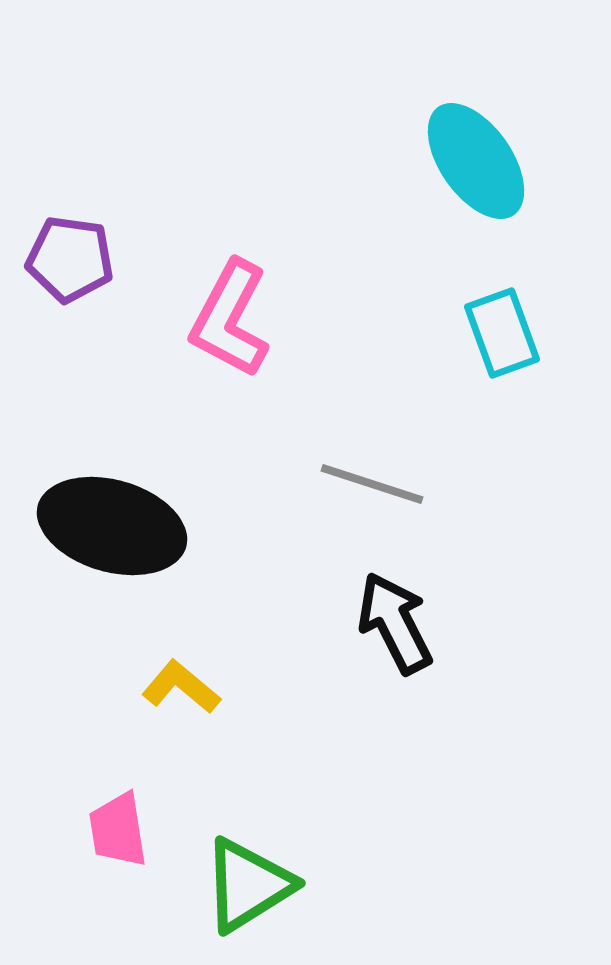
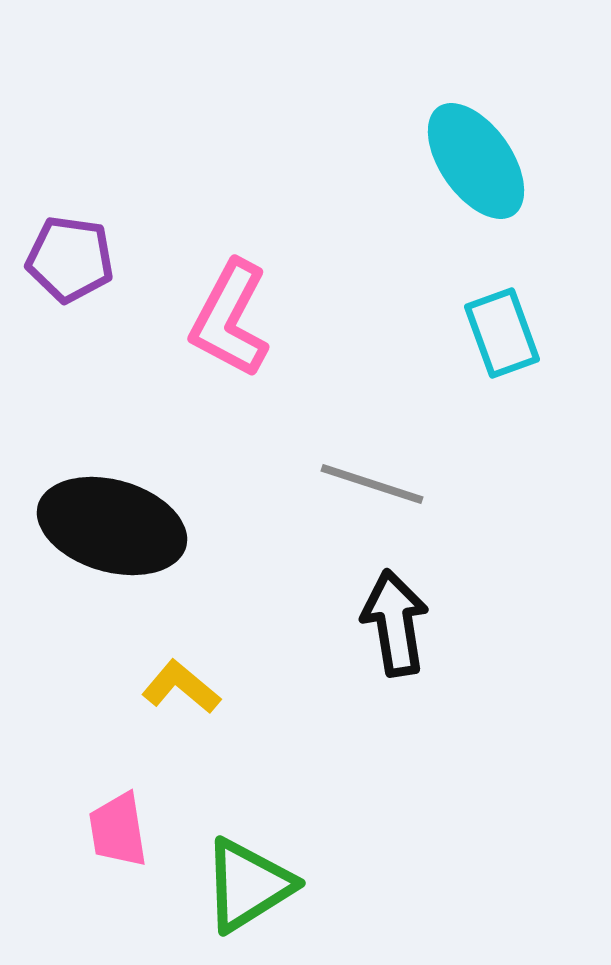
black arrow: rotated 18 degrees clockwise
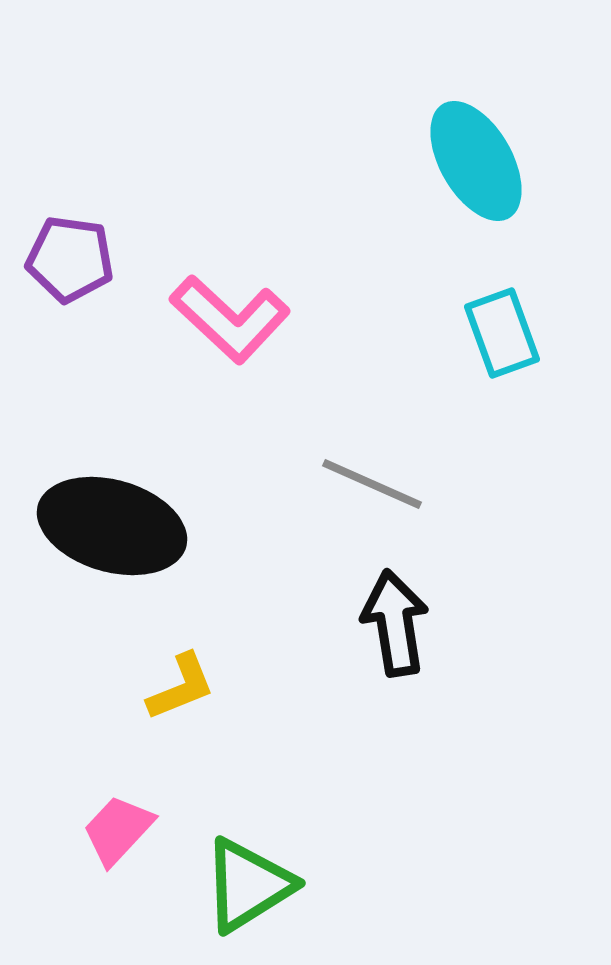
cyan ellipse: rotated 5 degrees clockwise
pink L-shape: rotated 75 degrees counterclockwise
gray line: rotated 6 degrees clockwise
yellow L-shape: rotated 118 degrees clockwise
pink trapezoid: rotated 52 degrees clockwise
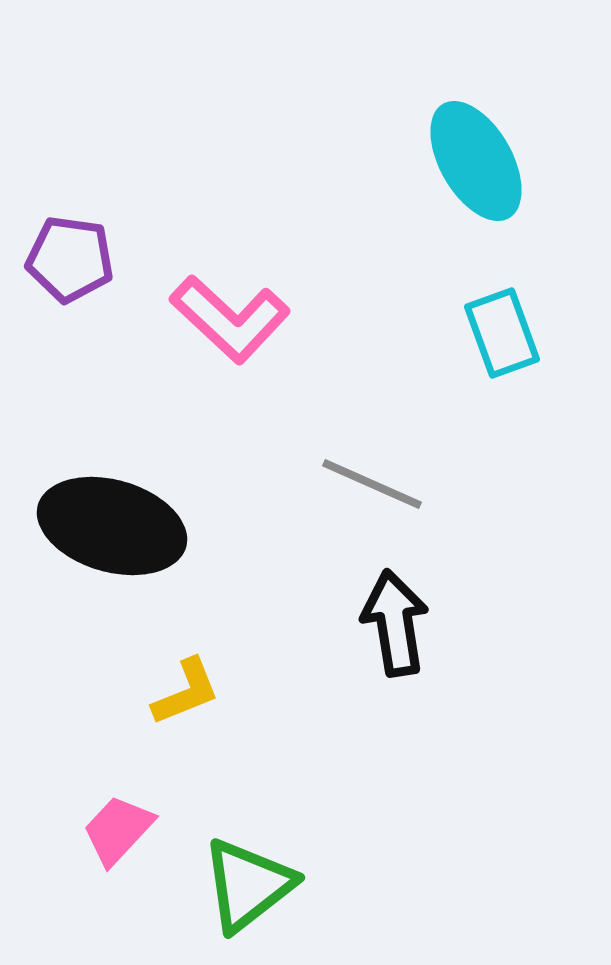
yellow L-shape: moved 5 px right, 5 px down
green triangle: rotated 6 degrees counterclockwise
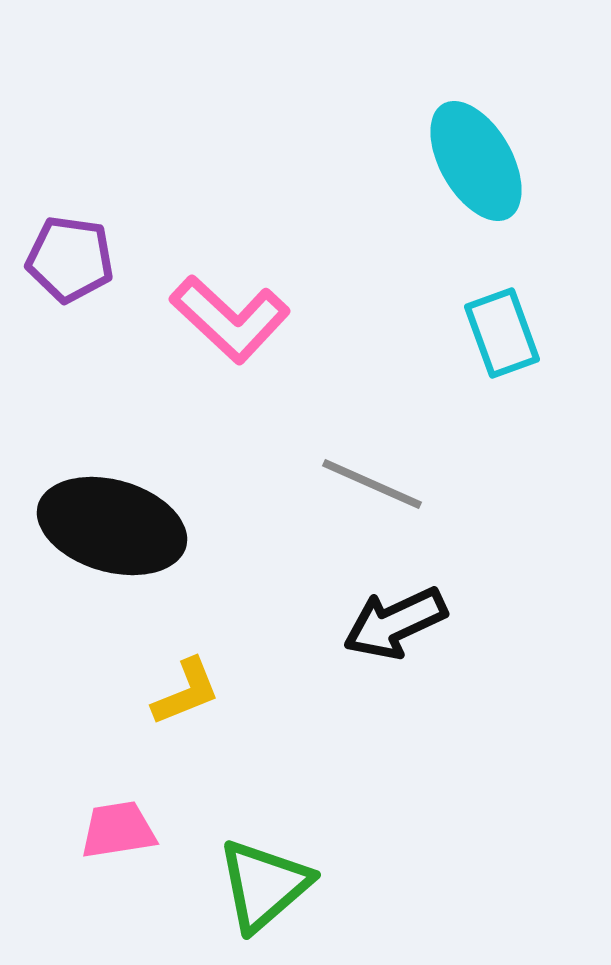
black arrow: rotated 106 degrees counterclockwise
pink trapezoid: rotated 38 degrees clockwise
green triangle: moved 16 px right; rotated 3 degrees counterclockwise
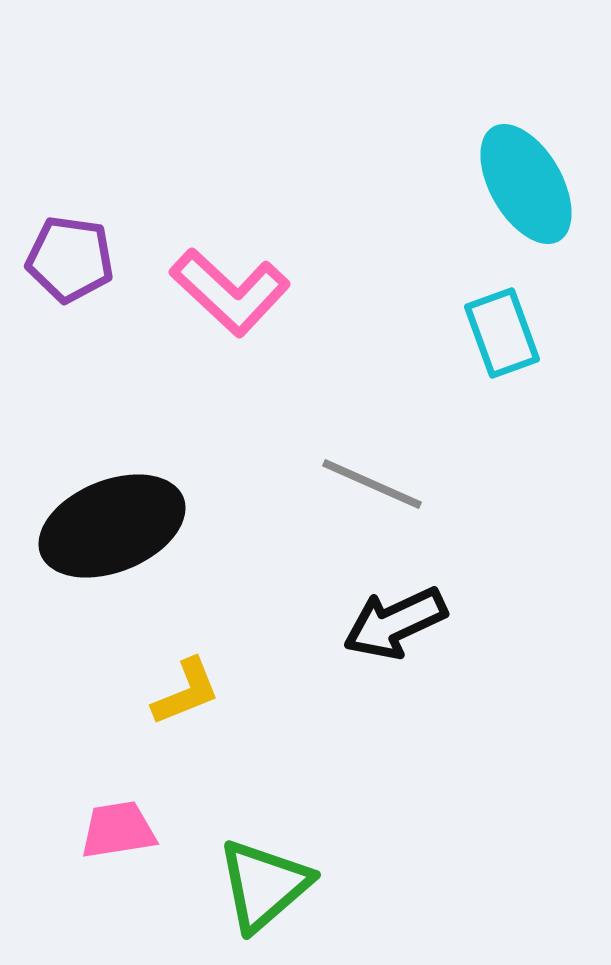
cyan ellipse: moved 50 px right, 23 px down
pink L-shape: moved 27 px up
black ellipse: rotated 38 degrees counterclockwise
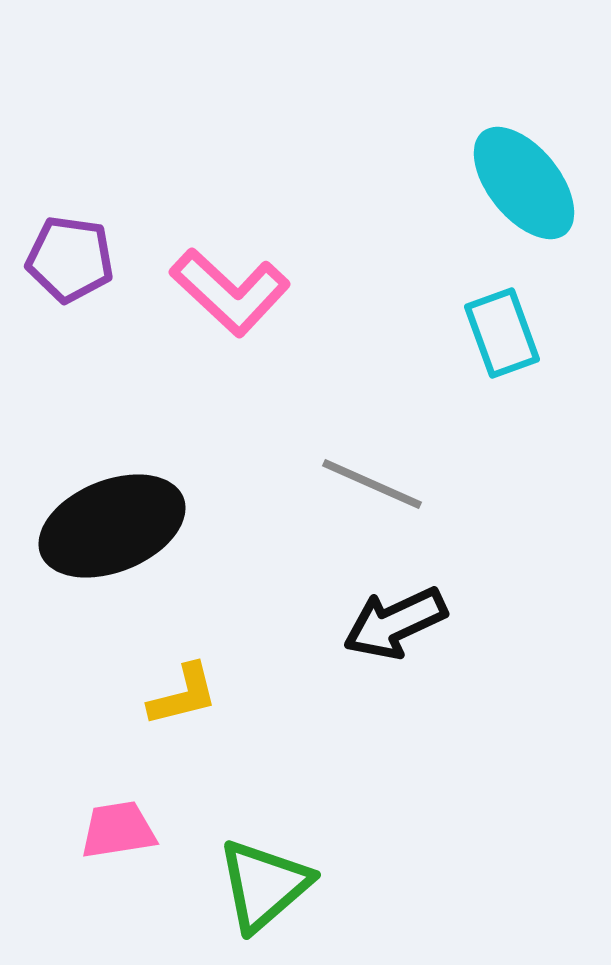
cyan ellipse: moved 2 px left, 1 px up; rotated 9 degrees counterclockwise
yellow L-shape: moved 3 px left, 3 px down; rotated 8 degrees clockwise
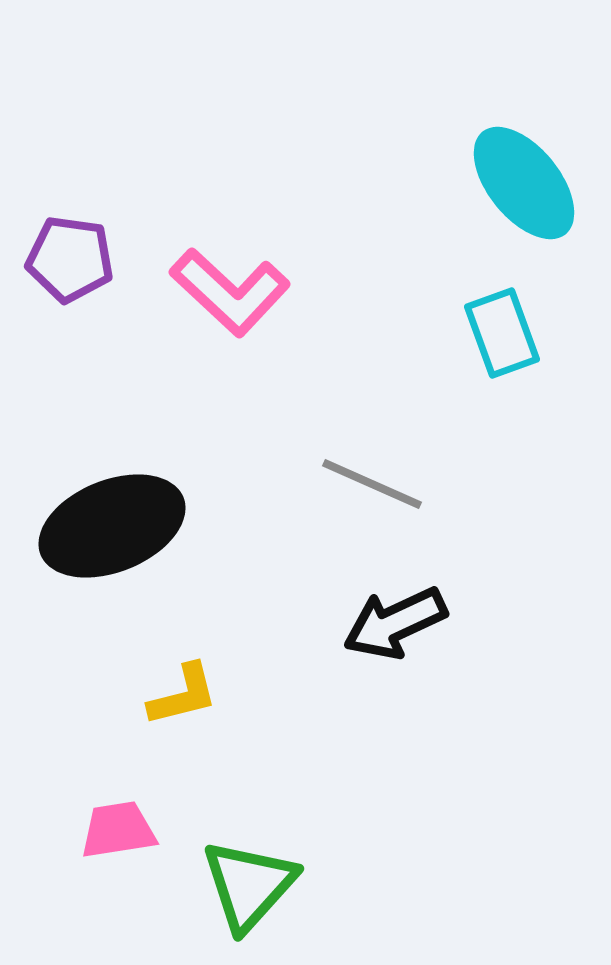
green triangle: moved 15 px left; rotated 7 degrees counterclockwise
